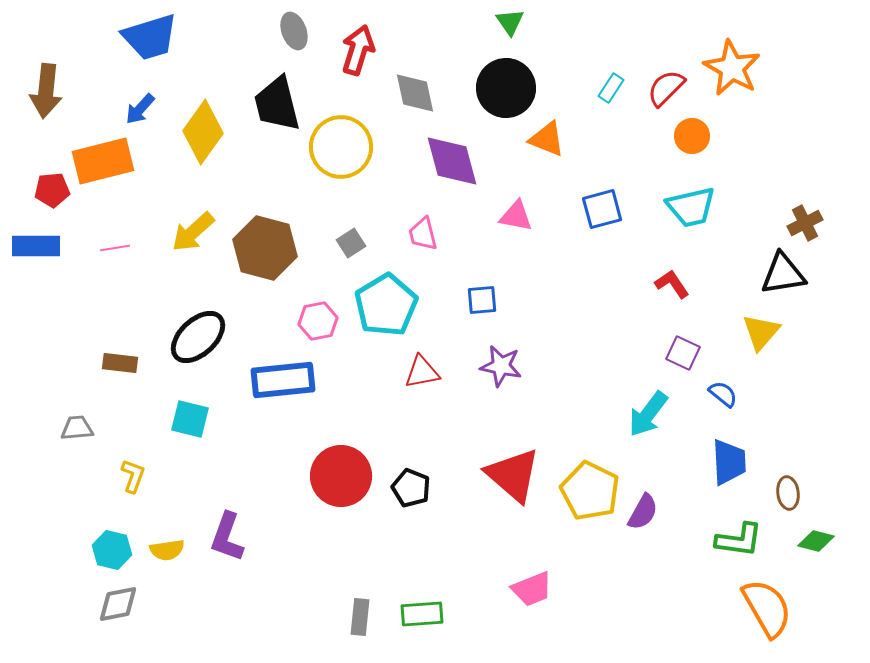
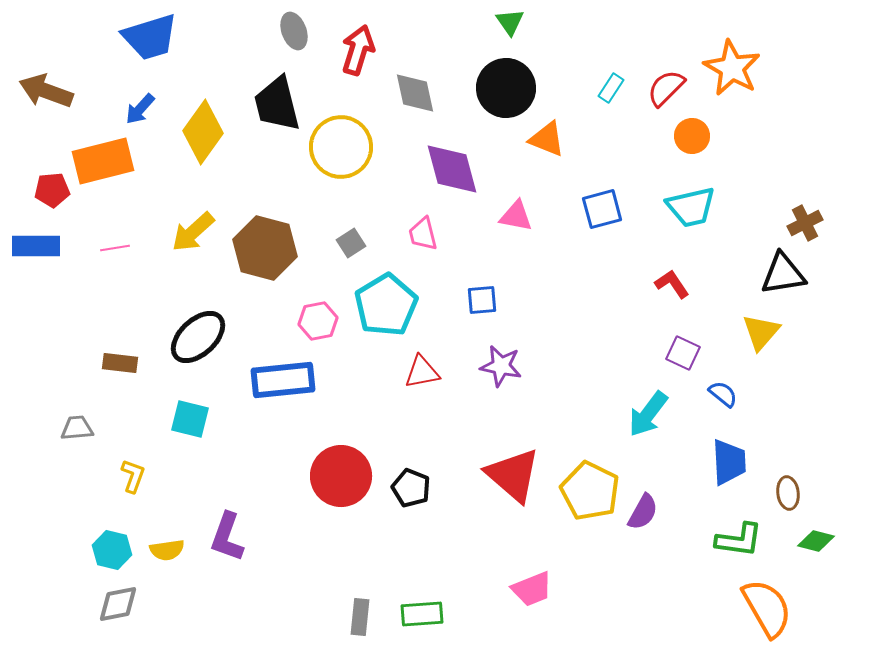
brown arrow at (46, 91): rotated 104 degrees clockwise
purple diamond at (452, 161): moved 8 px down
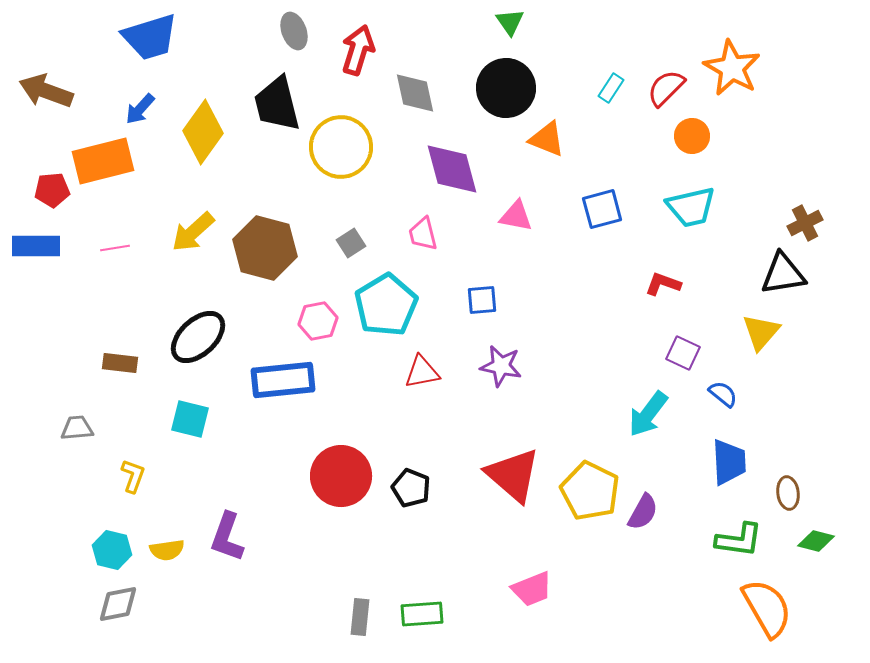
red L-shape at (672, 284): moved 9 px left; rotated 36 degrees counterclockwise
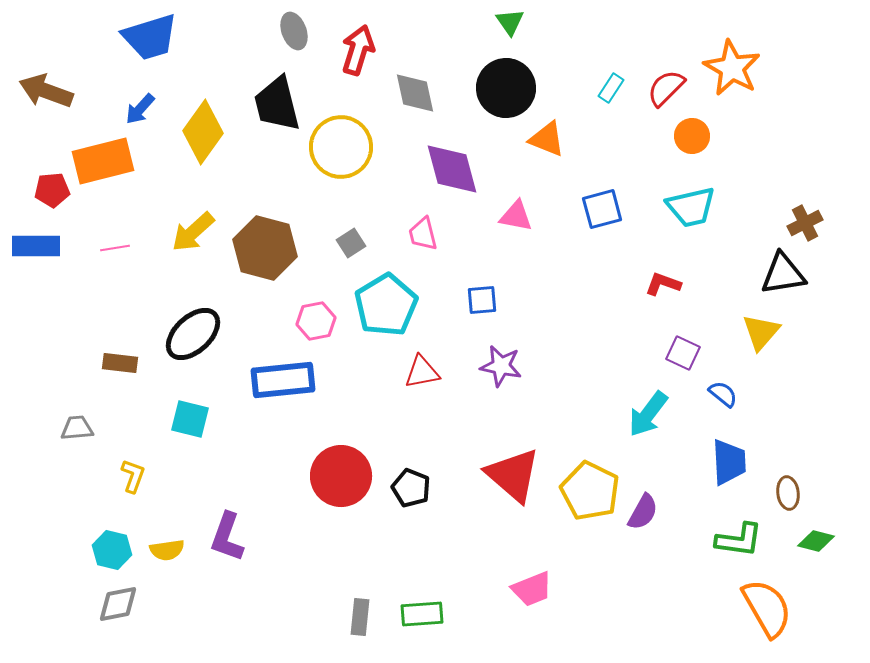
pink hexagon at (318, 321): moved 2 px left
black ellipse at (198, 337): moved 5 px left, 3 px up
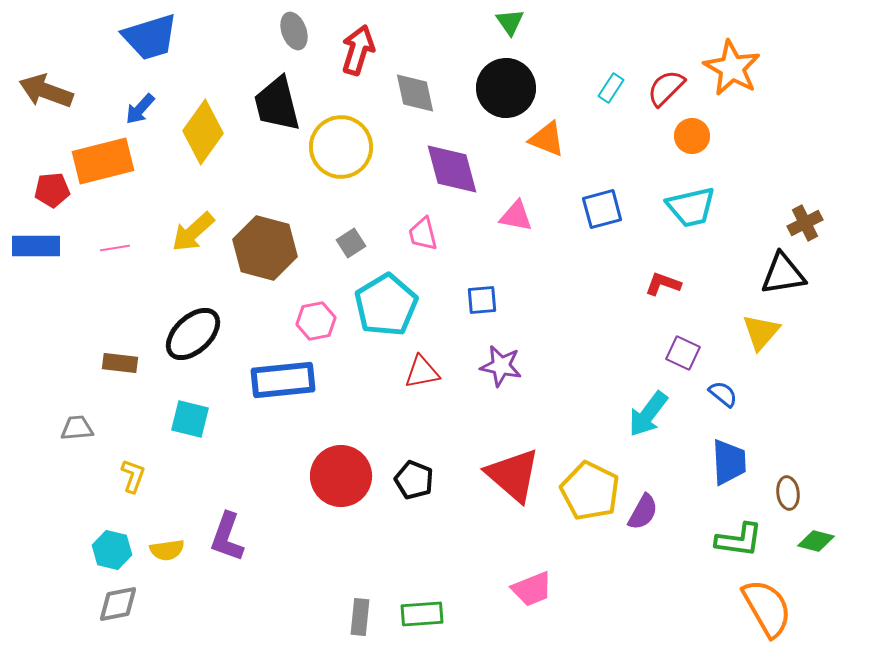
black pentagon at (411, 488): moved 3 px right, 8 px up
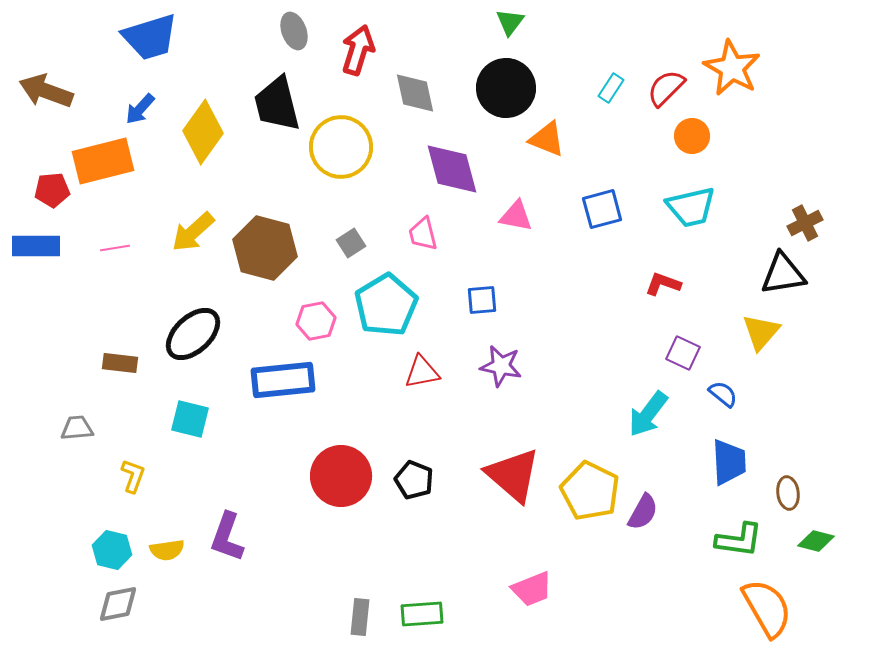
green triangle at (510, 22): rotated 12 degrees clockwise
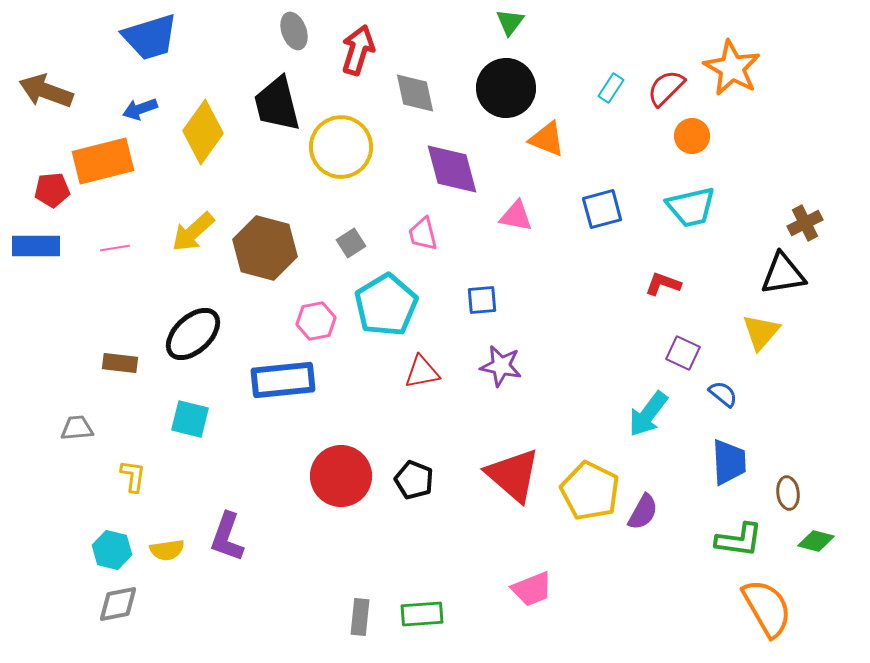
blue arrow at (140, 109): rotated 28 degrees clockwise
yellow L-shape at (133, 476): rotated 12 degrees counterclockwise
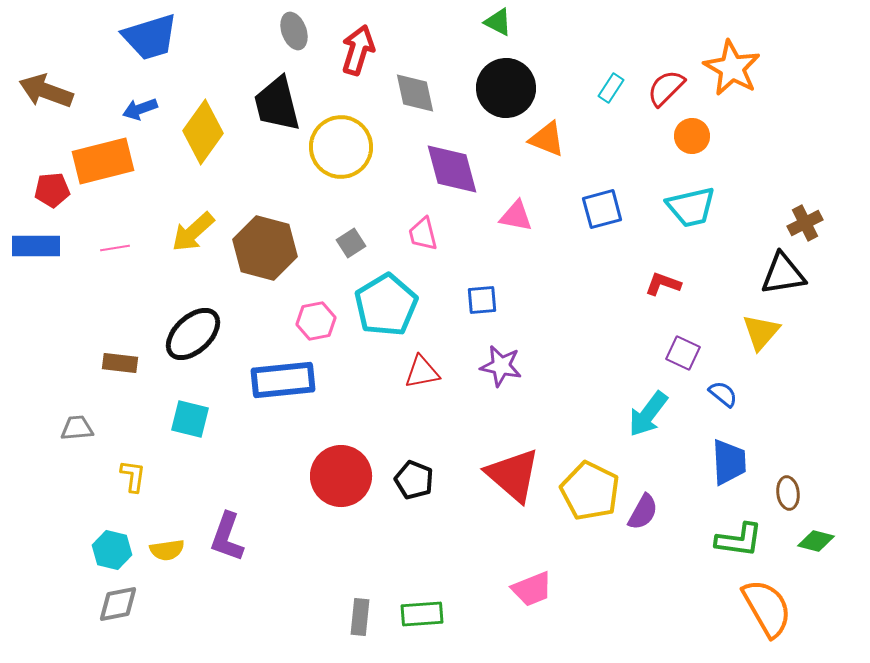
green triangle at (510, 22): moved 12 px left; rotated 40 degrees counterclockwise
